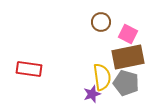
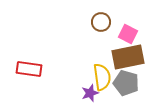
purple star: moved 2 px left, 1 px up
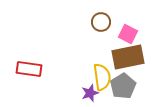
gray pentagon: moved 3 px left, 3 px down; rotated 25 degrees clockwise
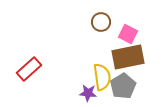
red rectangle: rotated 50 degrees counterclockwise
purple star: moved 2 px left; rotated 24 degrees clockwise
